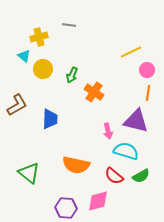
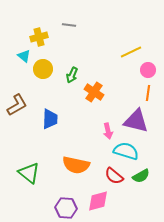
pink circle: moved 1 px right
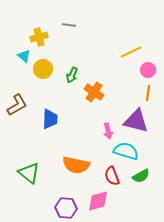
red semicircle: moved 2 px left; rotated 30 degrees clockwise
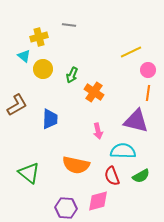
pink arrow: moved 10 px left
cyan semicircle: moved 3 px left; rotated 15 degrees counterclockwise
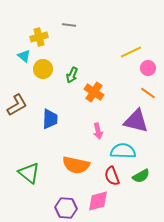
pink circle: moved 2 px up
orange line: rotated 63 degrees counterclockwise
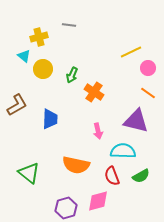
purple hexagon: rotated 20 degrees counterclockwise
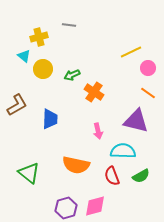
green arrow: rotated 42 degrees clockwise
pink diamond: moved 3 px left, 5 px down
